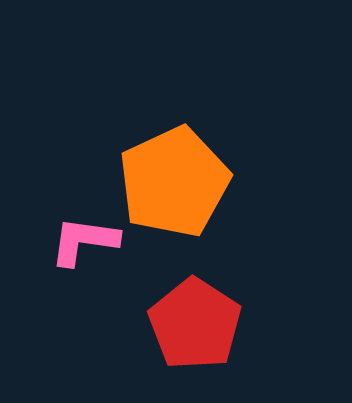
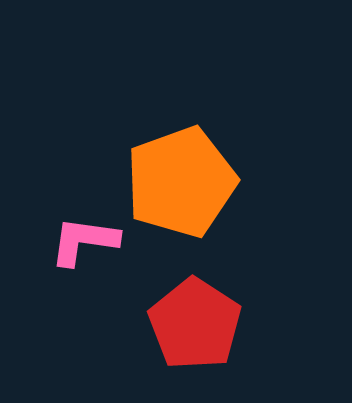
orange pentagon: moved 7 px right; rotated 5 degrees clockwise
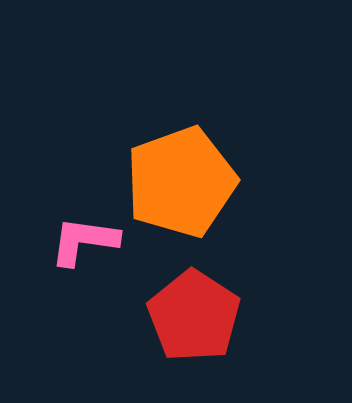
red pentagon: moved 1 px left, 8 px up
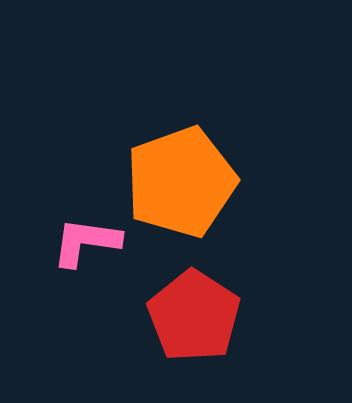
pink L-shape: moved 2 px right, 1 px down
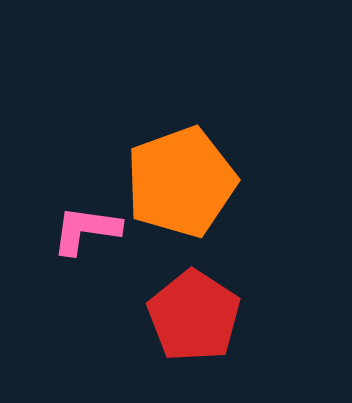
pink L-shape: moved 12 px up
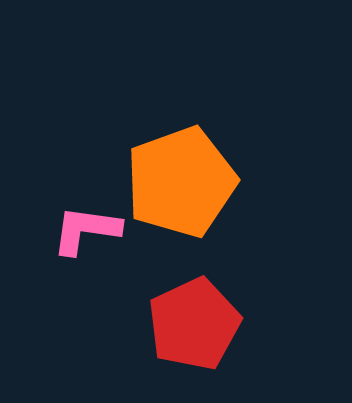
red pentagon: moved 8 px down; rotated 14 degrees clockwise
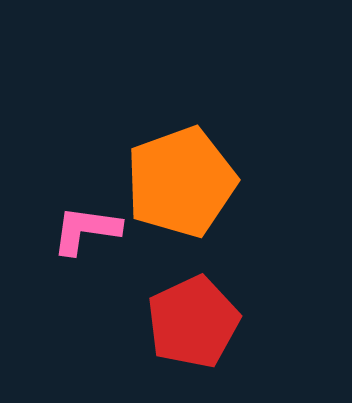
red pentagon: moved 1 px left, 2 px up
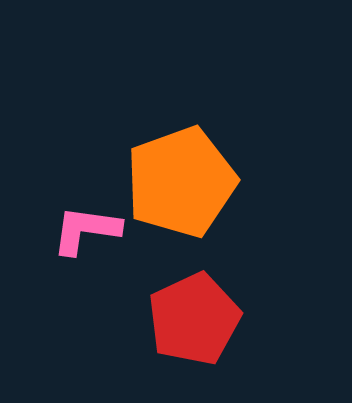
red pentagon: moved 1 px right, 3 px up
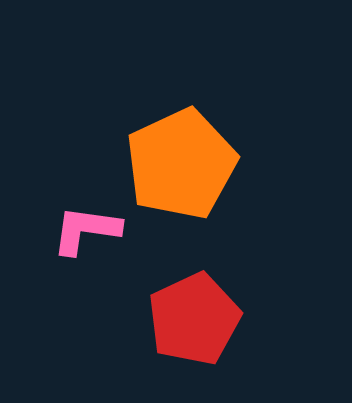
orange pentagon: moved 18 px up; rotated 5 degrees counterclockwise
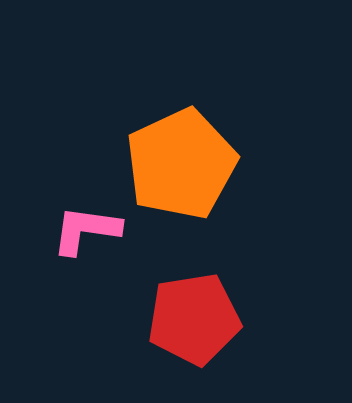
red pentagon: rotated 16 degrees clockwise
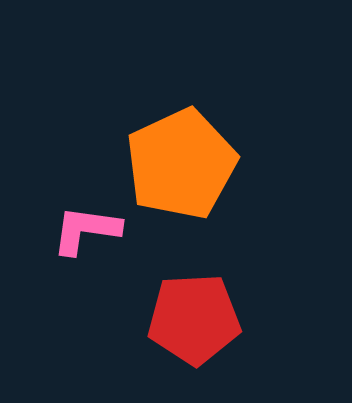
red pentagon: rotated 6 degrees clockwise
